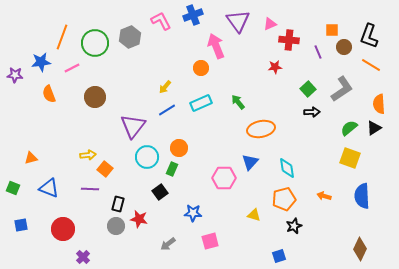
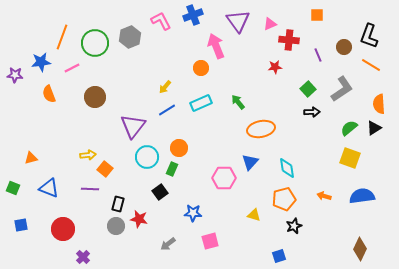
orange square at (332, 30): moved 15 px left, 15 px up
purple line at (318, 52): moved 3 px down
blue semicircle at (362, 196): rotated 85 degrees clockwise
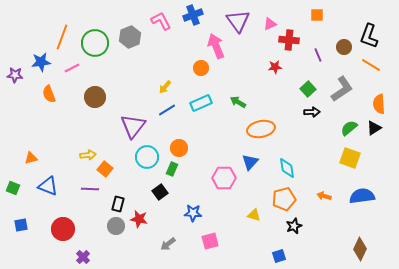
green arrow at (238, 102): rotated 21 degrees counterclockwise
blue triangle at (49, 188): moved 1 px left, 2 px up
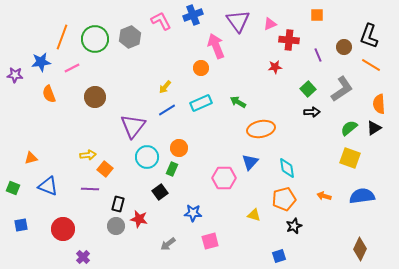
green circle at (95, 43): moved 4 px up
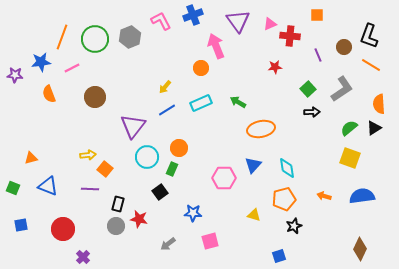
red cross at (289, 40): moved 1 px right, 4 px up
blue triangle at (250, 162): moved 3 px right, 3 px down
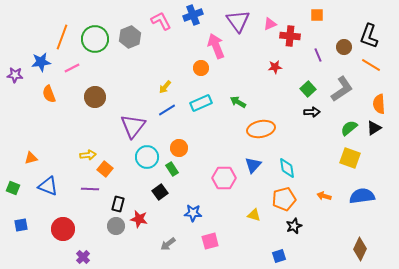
green rectangle at (172, 169): rotated 56 degrees counterclockwise
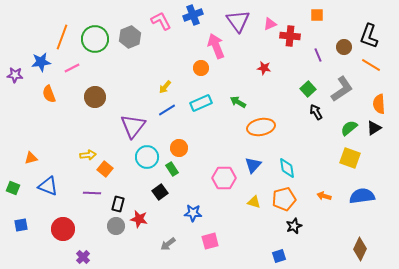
red star at (275, 67): moved 11 px left, 1 px down; rotated 16 degrees clockwise
black arrow at (312, 112): moved 4 px right; rotated 119 degrees counterclockwise
orange ellipse at (261, 129): moved 2 px up
purple line at (90, 189): moved 2 px right, 4 px down
yellow triangle at (254, 215): moved 13 px up
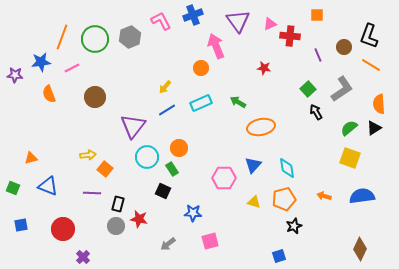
black square at (160, 192): moved 3 px right, 1 px up; rotated 28 degrees counterclockwise
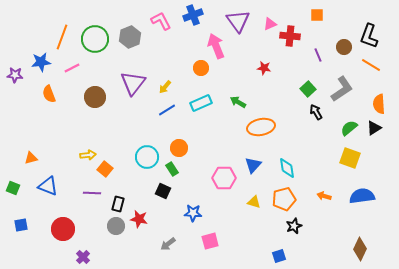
purple triangle at (133, 126): moved 43 px up
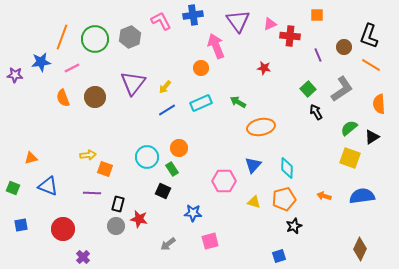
blue cross at (193, 15): rotated 12 degrees clockwise
orange semicircle at (49, 94): moved 14 px right, 4 px down
black triangle at (374, 128): moved 2 px left, 9 px down
cyan diamond at (287, 168): rotated 10 degrees clockwise
orange square at (105, 169): rotated 21 degrees counterclockwise
pink hexagon at (224, 178): moved 3 px down
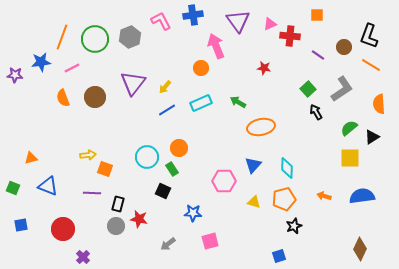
purple line at (318, 55): rotated 32 degrees counterclockwise
yellow square at (350, 158): rotated 20 degrees counterclockwise
